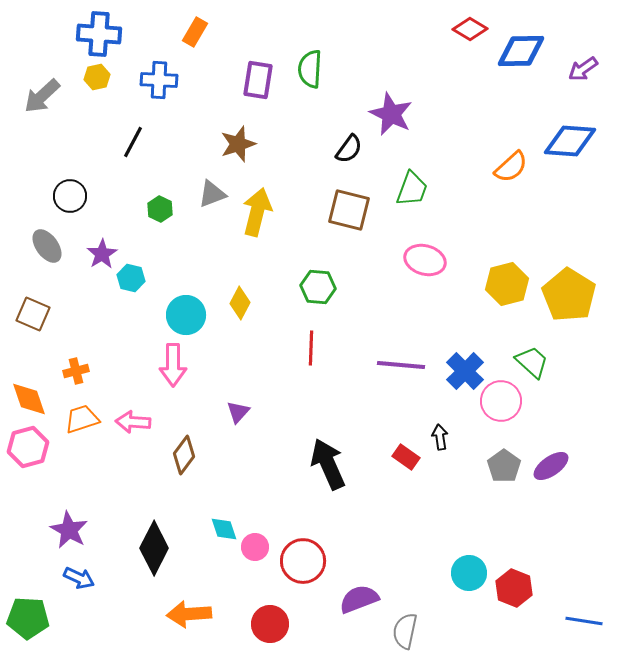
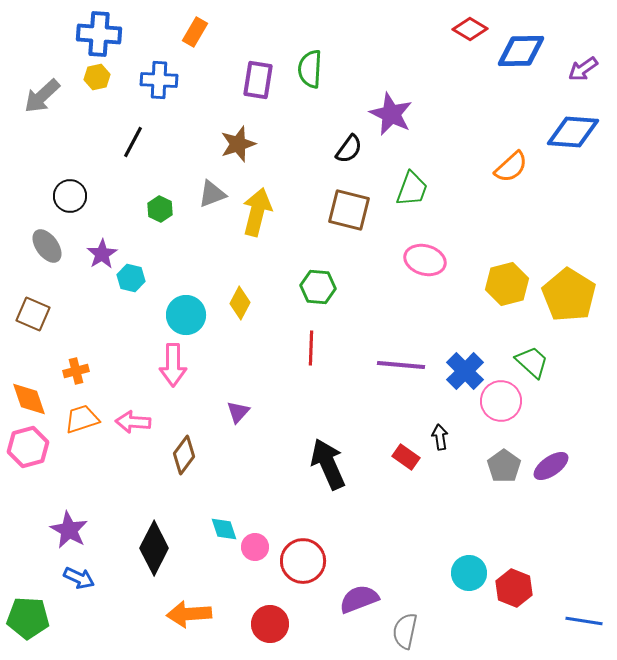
blue diamond at (570, 141): moved 3 px right, 9 px up
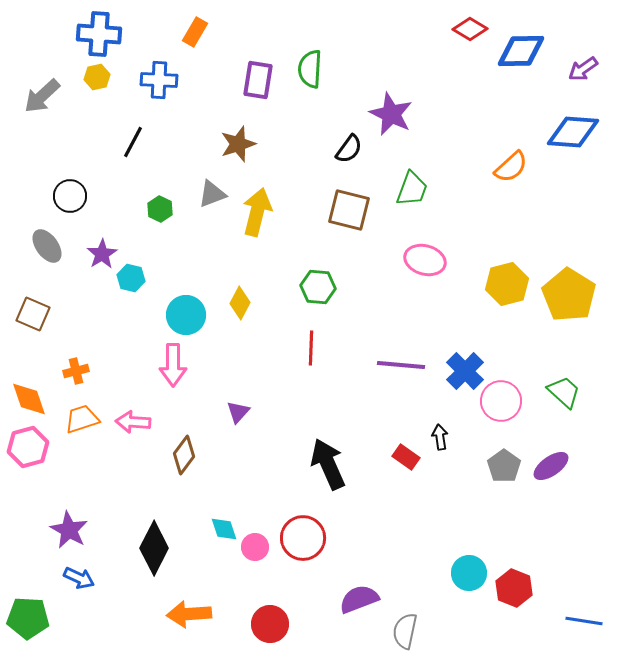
green trapezoid at (532, 362): moved 32 px right, 30 px down
red circle at (303, 561): moved 23 px up
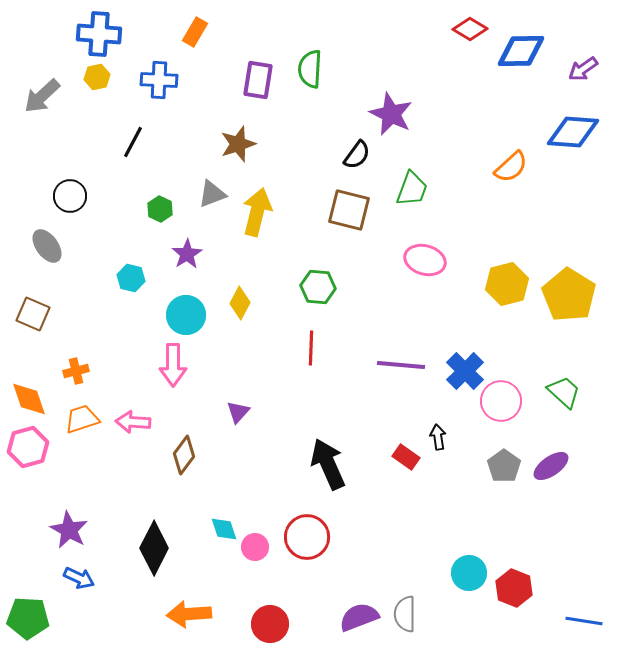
black semicircle at (349, 149): moved 8 px right, 6 px down
purple star at (102, 254): moved 85 px right
black arrow at (440, 437): moved 2 px left
red circle at (303, 538): moved 4 px right, 1 px up
purple semicircle at (359, 599): moved 18 px down
gray semicircle at (405, 631): moved 17 px up; rotated 12 degrees counterclockwise
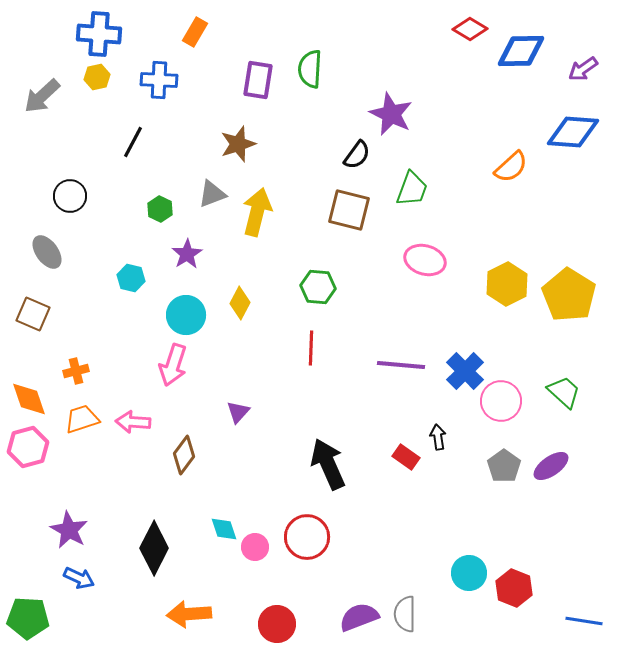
gray ellipse at (47, 246): moved 6 px down
yellow hexagon at (507, 284): rotated 12 degrees counterclockwise
pink arrow at (173, 365): rotated 18 degrees clockwise
red circle at (270, 624): moved 7 px right
